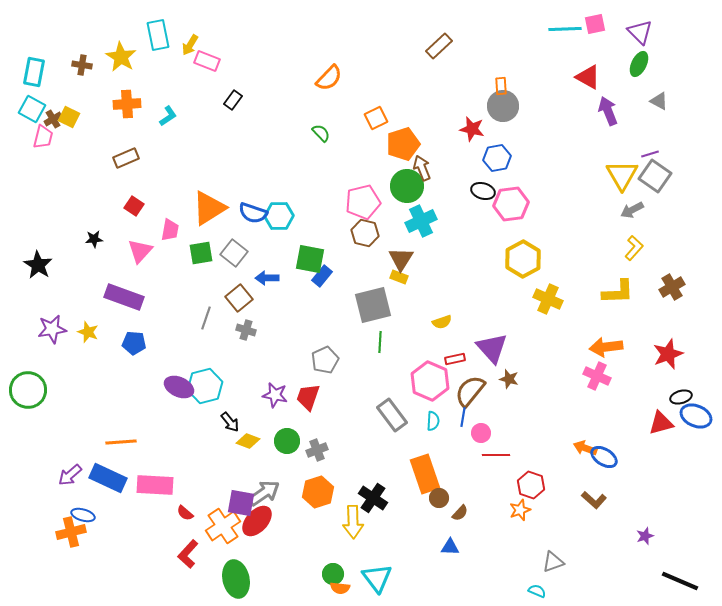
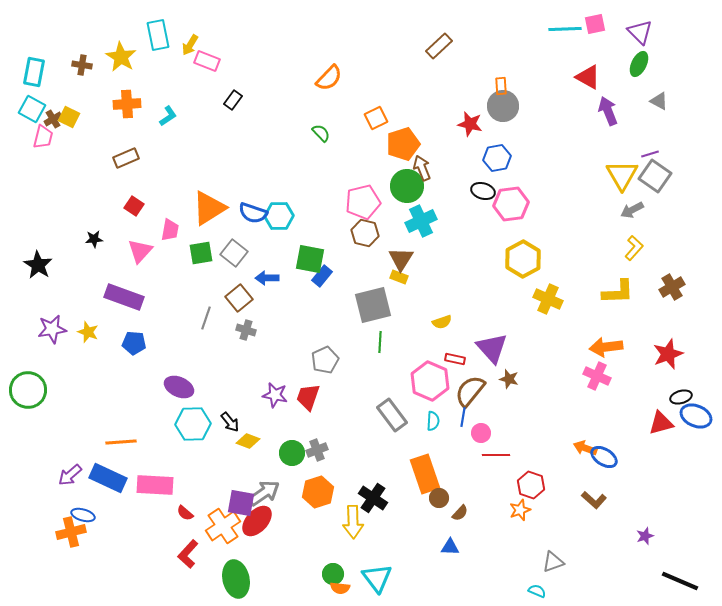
red star at (472, 129): moved 2 px left, 5 px up
red rectangle at (455, 359): rotated 24 degrees clockwise
cyan hexagon at (205, 386): moved 12 px left, 38 px down; rotated 12 degrees clockwise
green circle at (287, 441): moved 5 px right, 12 px down
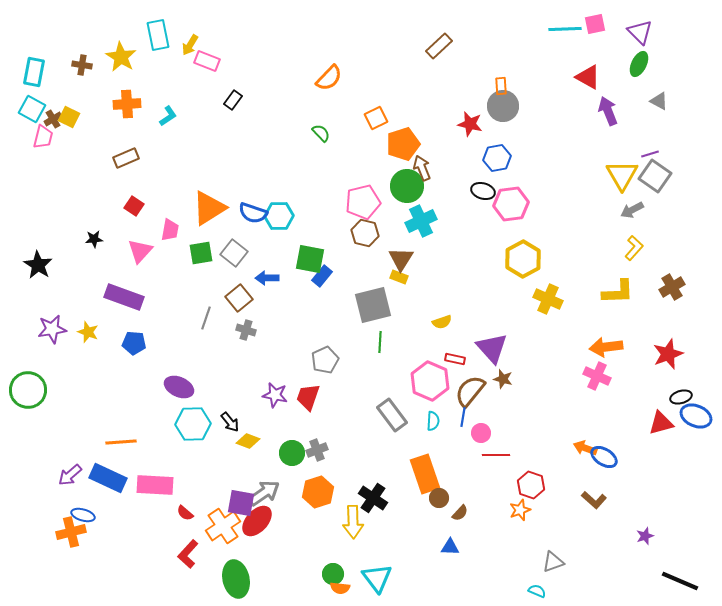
brown star at (509, 379): moved 6 px left
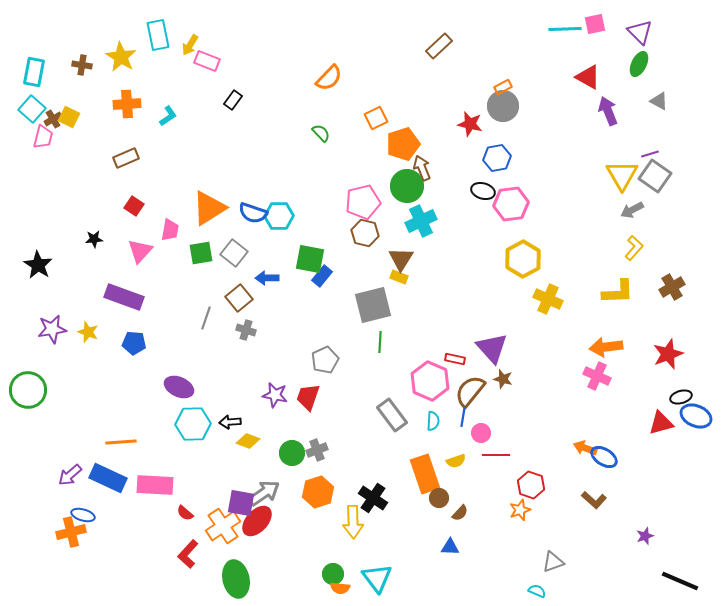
orange rectangle at (501, 86): moved 2 px right, 1 px down; rotated 66 degrees clockwise
cyan square at (32, 109): rotated 12 degrees clockwise
yellow semicircle at (442, 322): moved 14 px right, 139 px down
black arrow at (230, 422): rotated 125 degrees clockwise
